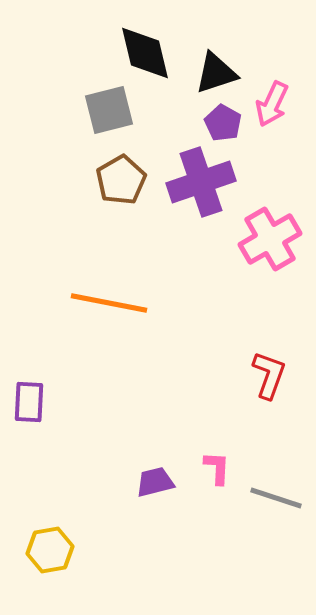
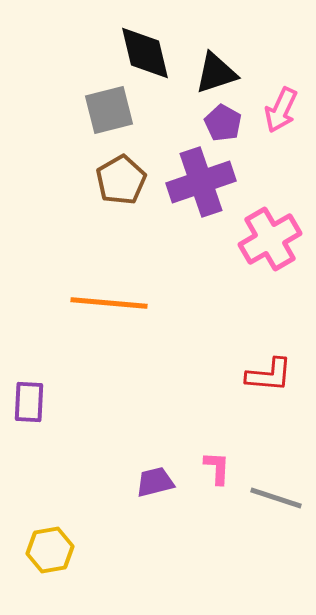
pink arrow: moved 9 px right, 6 px down
orange line: rotated 6 degrees counterclockwise
red L-shape: rotated 75 degrees clockwise
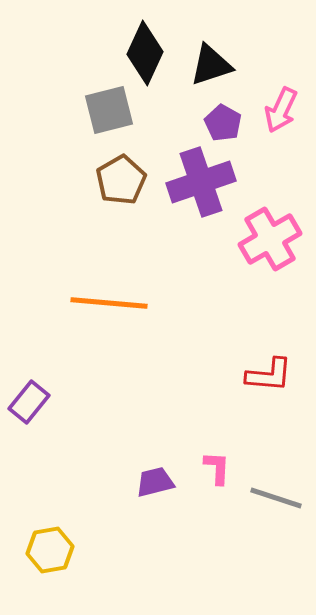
black diamond: rotated 38 degrees clockwise
black triangle: moved 5 px left, 8 px up
purple rectangle: rotated 36 degrees clockwise
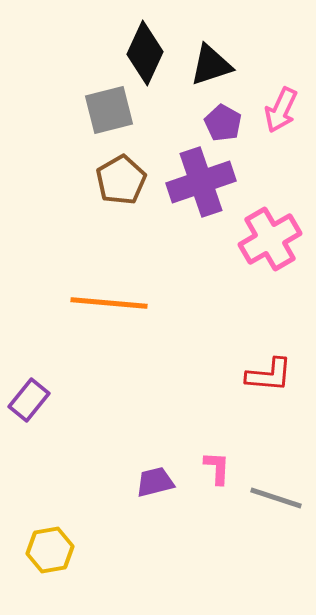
purple rectangle: moved 2 px up
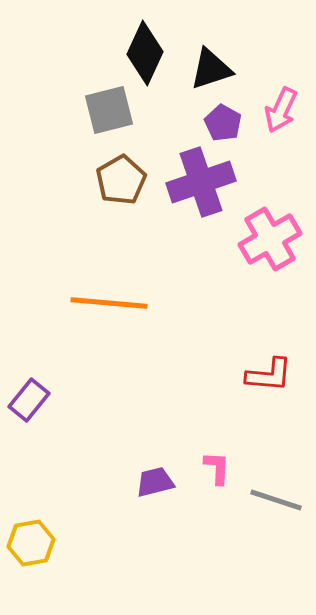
black triangle: moved 4 px down
gray line: moved 2 px down
yellow hexagon: moved 19 px left, 7 px up
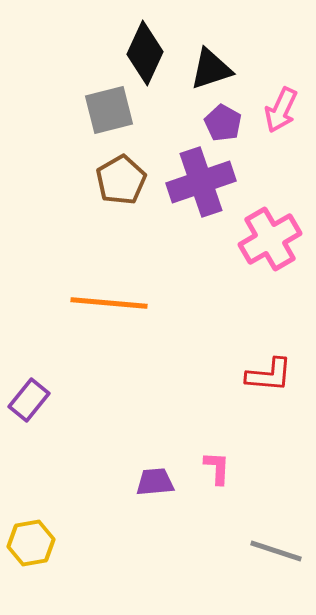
purple trapezoid: rotated 9 degrees clockwise
gray line: moved 51 px down
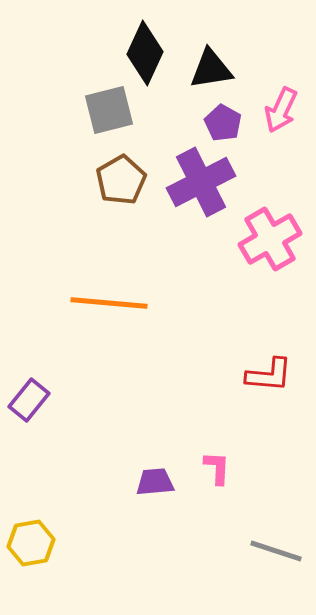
black triangle: rotated 9 degrees clockwise
purple cross: rotated 8 degrees counterclockwise
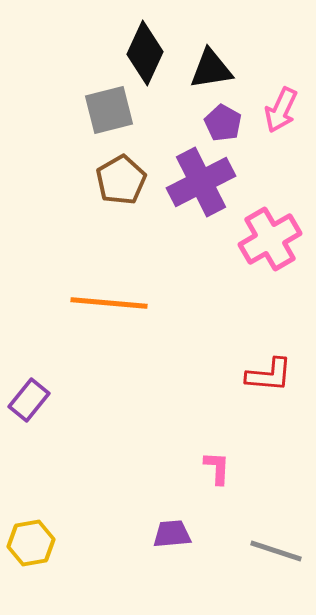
purple trapezoid: moved 17 px right, 52 px down
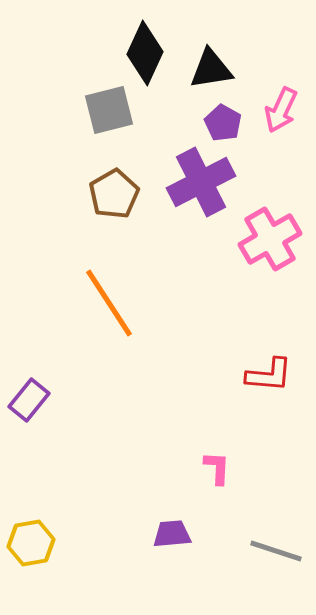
brown pentagon: moved 7 px left, 14 px down
orange line: rotated 52 degrees clockwise
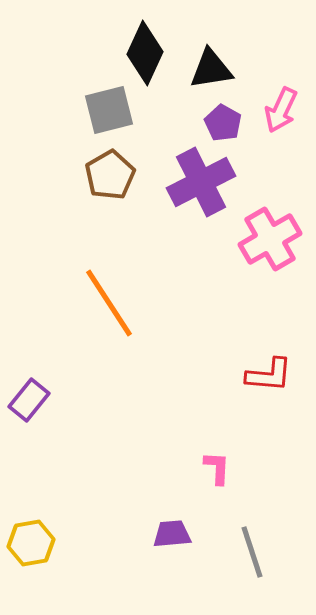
brown pentagon: moved 4 px left, 19 px up
gray line: moved 24 px left, 1 px down; rotated 54 degrees clockwise
